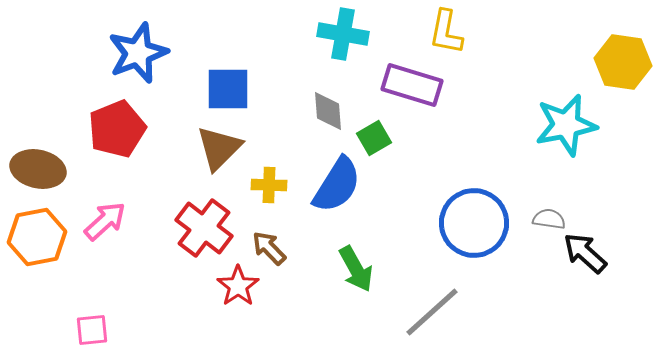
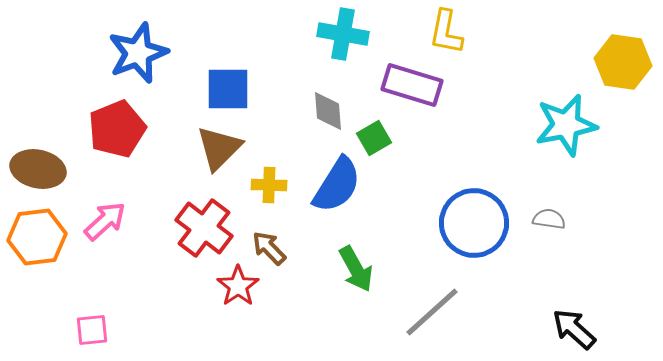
orange hexagon: rotated 4 degrees clockwise
black arrow: moved 11 px left, 76 px down
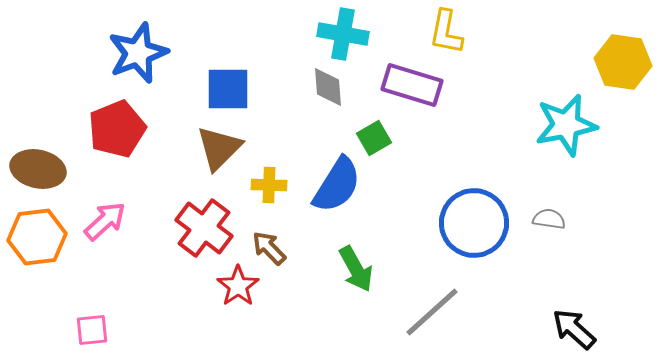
gray diamond: moved 24 px up
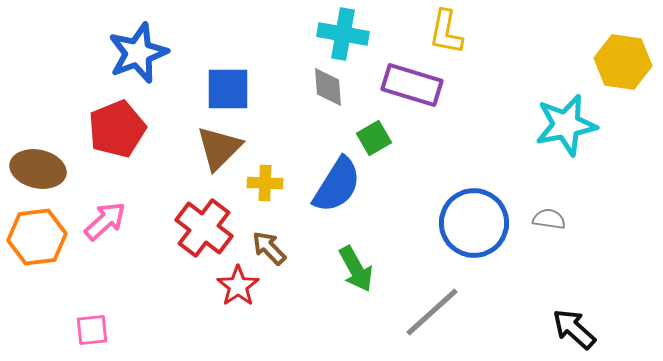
yellow cross: moved 4 px left, 2 px up
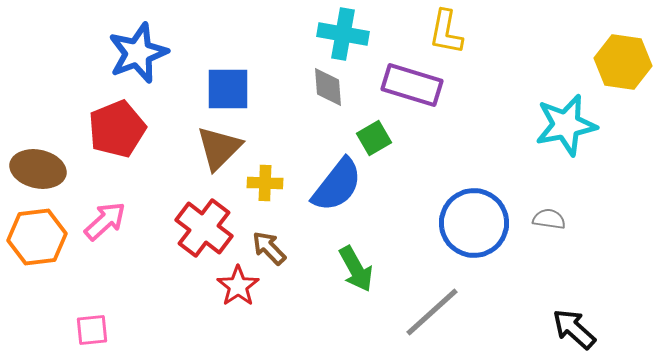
blue semicircle: rotated 6 degrees clockwise
